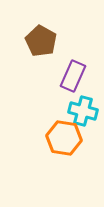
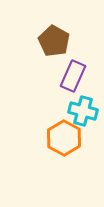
brown pentagon: moved 13 px right
orange hexagon: rotated 20 degrees clockwise
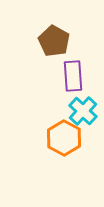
purple rectangle: rotated 28 degrees counterclockwise
cyan cross: rotated 28 degrees clockwise
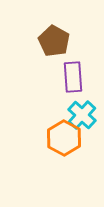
purple rectangle: moved 1 px down
cyan cross: moved 1 px left, 4 px down
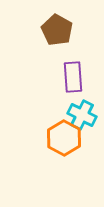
brown pentagon: moved 3 px right, 11 px up
cyan cross: rotated 16 degrees counterclockwise
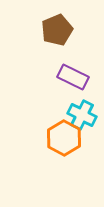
brown pentagon: rotated 20 degrees clockwise
purple rectangle: rotated 60 degrees counterclockwise
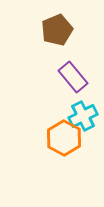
purple rectangle: rotated 24 degrees clockwise
cyan cross: moved 1 px right, 1 px down; rotated 36 degrees clockwise
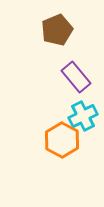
purple rectangle: moved 3 px right
orange hexagon: moved 2 px left, 2 px down
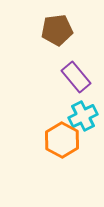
brown pentagon: rotated 16 degrees clockwise
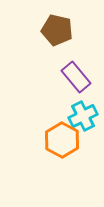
brown pentagon: rotated 20 degrees clockwise
